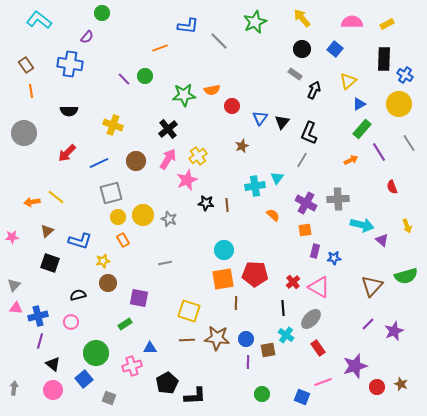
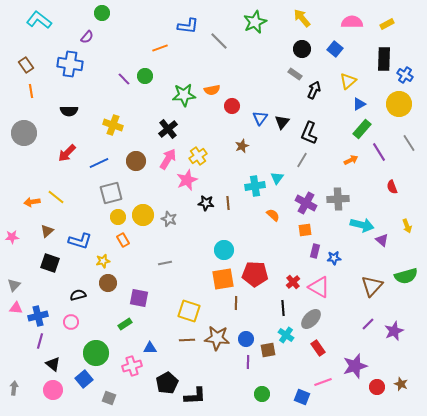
brown line at (227, 205): moved 1 px right, 2 px up
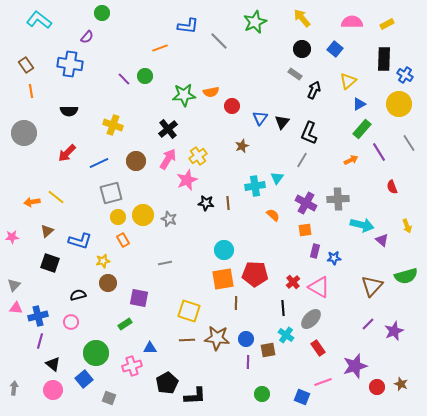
orange semicircle at (212, 90): moved 1 px left, 2 px down
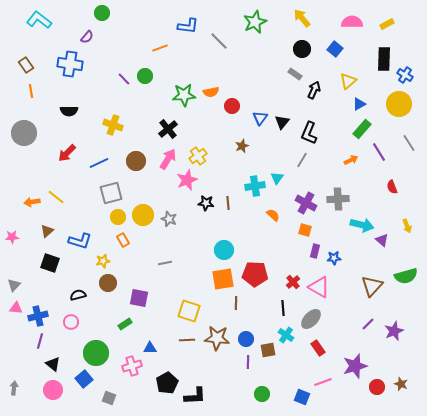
orange square at (305, 230): rotated 24 degrees clockwise
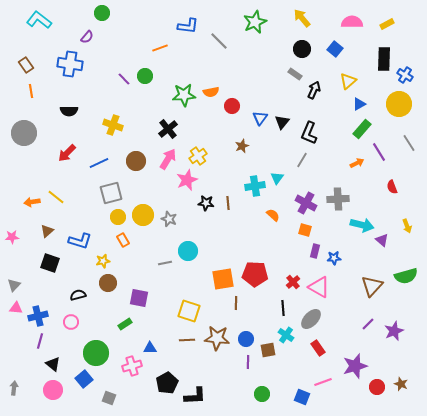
orange arrow at (351, 160): moved 6 px right, 3 px down
cyan circle at (224, 250): moved 36 px left, 1 px down
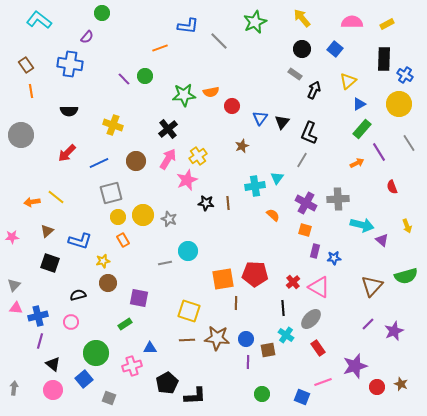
gray circle at (24, 133): moved 3 px left, 2 px down
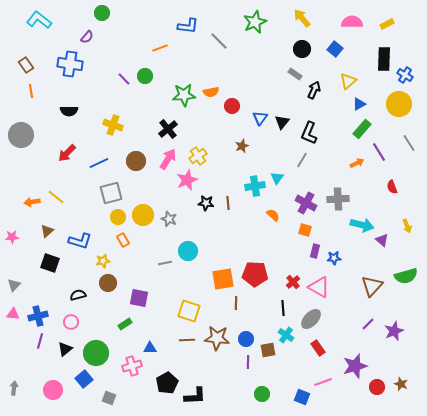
pink triangle at (16, 308): moved 3 px left, 6 px down
black triangle at (53, 364): moved 12 px right, 15 px up; rotated 42 degrees clockwise
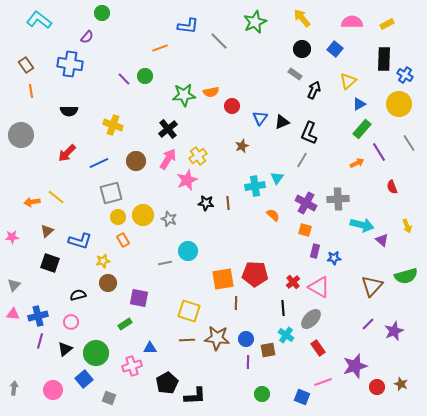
black triangle at (282, 122): rotated 28 degrees clockwise
